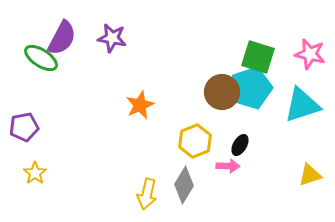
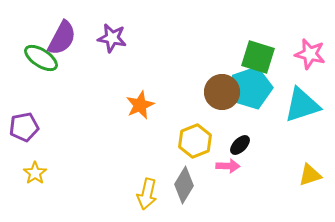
black ellipse: rotated 15 degrees clockwise
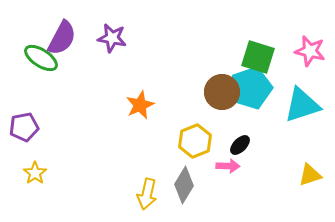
pink star: moved 3 px up
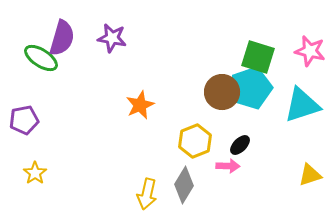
purple semicircle: rotated 12 degrees counterclockwise
purple pentagon: moved 7 px up
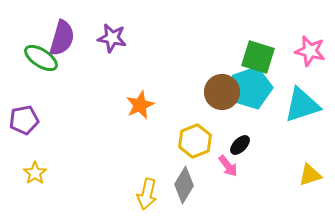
pink arrow: rotated 50 degrees clockwise
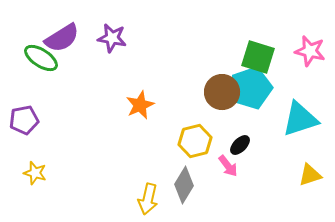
purple semicircle: rotated 42 degrees clockwise
cyan triangle: moved 2 px left, 14 px down
yellow hexagon: rotated 8 degrees clockwise
yellow star: rotated 20 degrees counterclockwise
yellow arrow: moved 1 px right, 5 px down
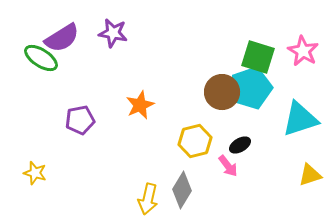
purple star: moved 1 px right, 5 px up
pink star: moved 7 px left; rotated 16 degrees clockwise
purple pentagon: moved 56 px right
black ellipse: rotated 15 degrees clockwise
gray diamond: moved 2 px left, 5 px down
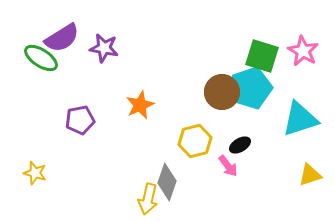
purple star: moved 9 px left, 15 px down
green square: moved 4 px right, 1 px up
gray diamond: moved 15 px left, 8 px up; rotated 12 degrees counterclockwise
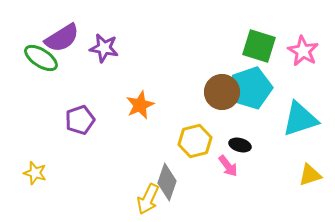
green square: moved 3 px left, 10 px up
purple pentagon: rotated 8 degrees counterclockwise
black ellipse: rotated 45 degrees clockwise
yellow arrow: rotated 12 degrees clockwise
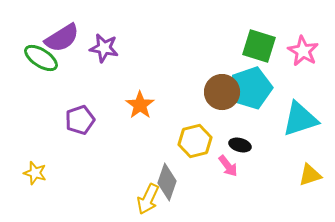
orange star: rotated 12 degrees counterclockwise
